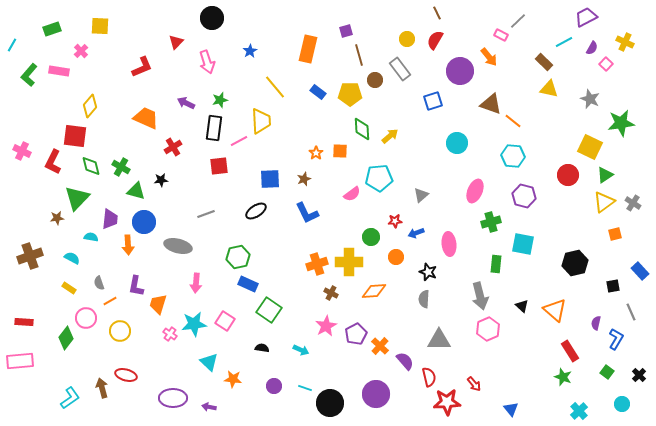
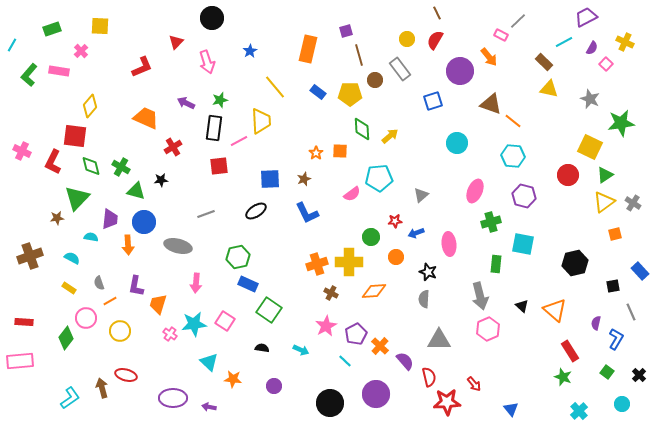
cyan line at (305, 388): moved 40 px right, 27 px up; rotated 24 degrees clockwise
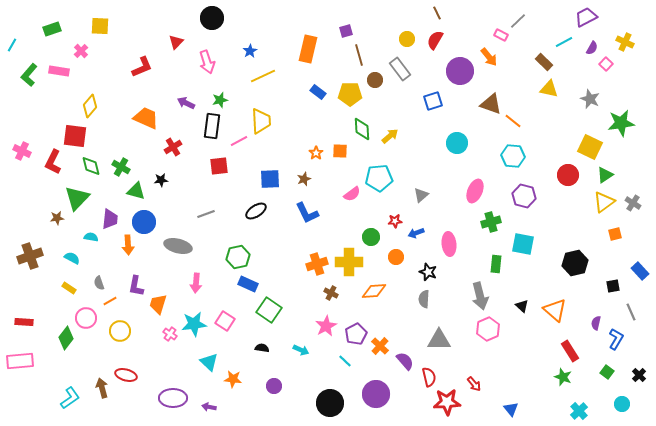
yellow line at (275, 87): moved 12 px left, 11 px up; rotated 75 degrees counterclockwise
black rectangle at (214, 128): moved 2 px left, 2 px up
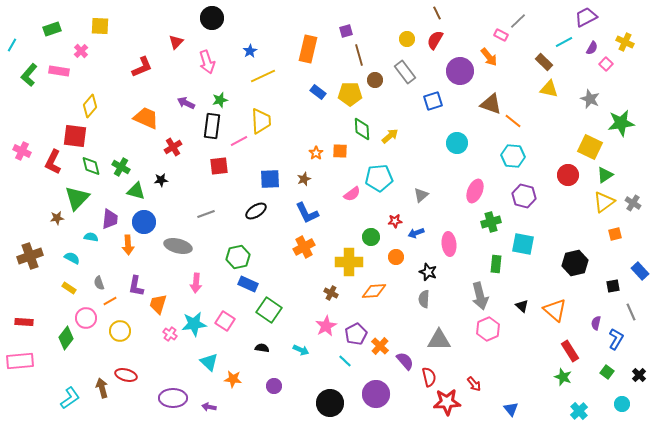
gray rectangle at (400, 69): moved 5 px right, 3 px down
orange cross at (317, 264): moved 13 px left, 17 px up; rotated 10 degrees counterclockwise
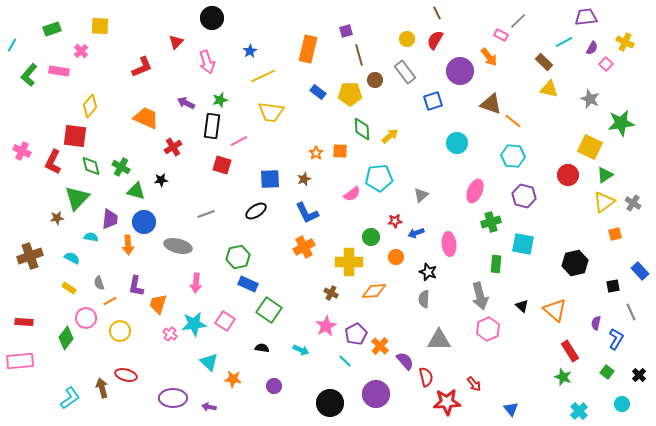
purple trapezoid at (586, 17): rotated 20 degrees clockwise
yellow trapezoid at (261, 121): moved 10 px right, 9 px up; rotated 100 degrees clockwise
red square at (219, 166): moved 3 px right, 1 px up; rotated 24 degrees clockwise
red semicircle at (429, 377): moved 3 px left
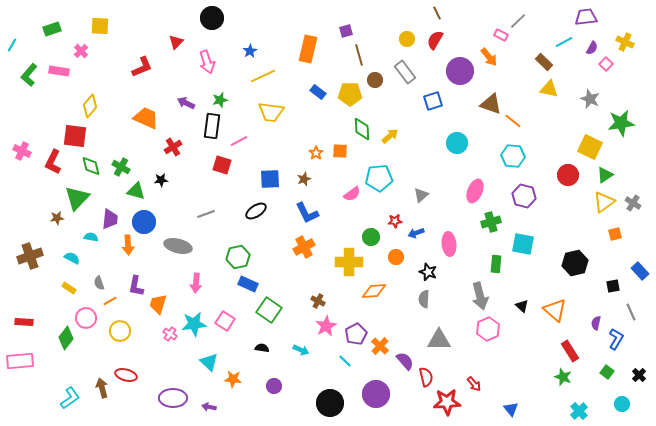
brown cross at (331, 293): moved 13 px left, 8 px down
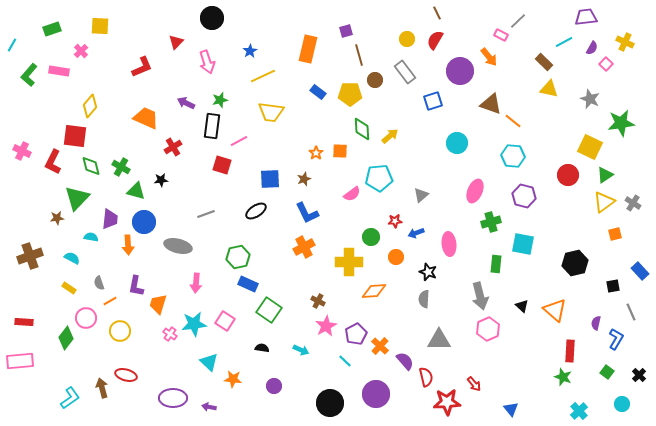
red rectangle at (570, 351): rotated 35 degrees clockwise
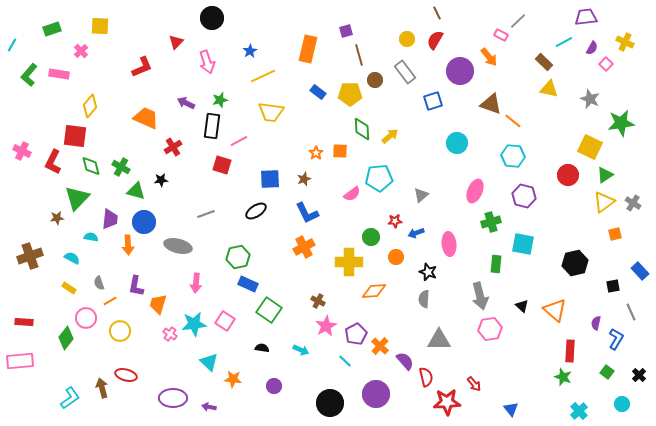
pink rectangle at (59, 71): moved 3 px down
pink hexagon at (488, 329): moved 2 px right; rotated 15 degrees clockwise
